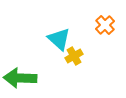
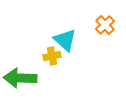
cyan triangle: moved 6 px right, 1 px down
yellow cross: moved 22 px left; rotated 18 degrees clockwise
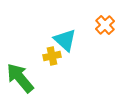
green arrow: rotated 48 degrees clockwise
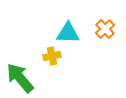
orange cross: moved 4 px down
cyan triangle: moved 3 px right, 7 px up; rotated 40 degrees counterclockwise
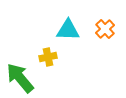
cyan triangle: moved 3 px up
yellow cross: moved 4 px left, 1 px down
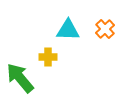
yellow cross: rotated 12 degrees clockwise
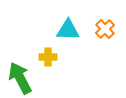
green arrow: rotated 12 degrees clockwise
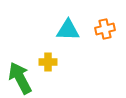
orange cross: rotated 30 degrees clockwise
yellow cross: moved 5 px down
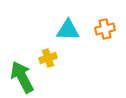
yellow cross: moved 4 px up; rotated 18 degrees counterclockwise
green arrow: moved 2 px right, 1 px up
